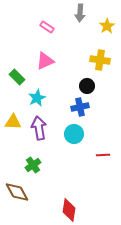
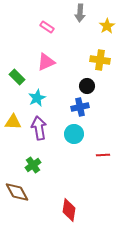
pink triangle: moved 1 px right, 1 px down
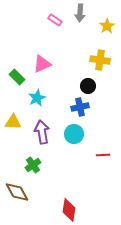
pink rectangle: moved 8 px right, 7 px up
pink triangle: moved 4 px left, 2 px down
black circle: moved 1 px right
purple arrow: moved 3 px right, 4 px down
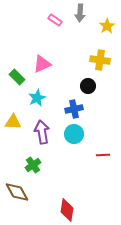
blue cross: moved 6 px left, 2 px down
red diamond: moved 2 px left
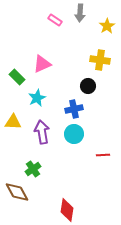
green cross: moved 4 px down
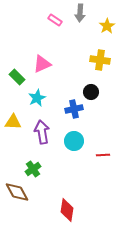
black circle: moved 3 px right, 6 px down
cyan circle: moved 7 px down
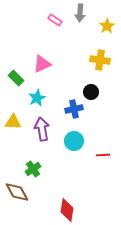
green rectangle: moved 1 px left, 1 px down
purple arrow: moved 3 px up
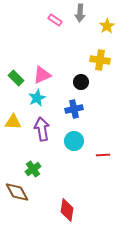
pink triangle: moved 11 px down
black circle: moved 10 px left, 10 px up
